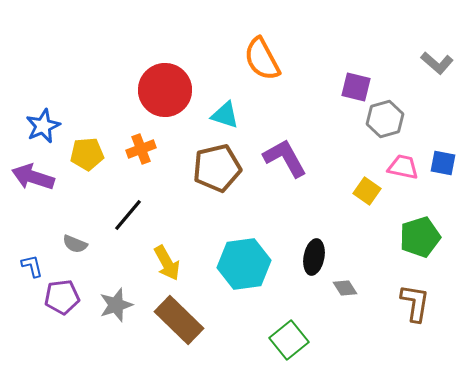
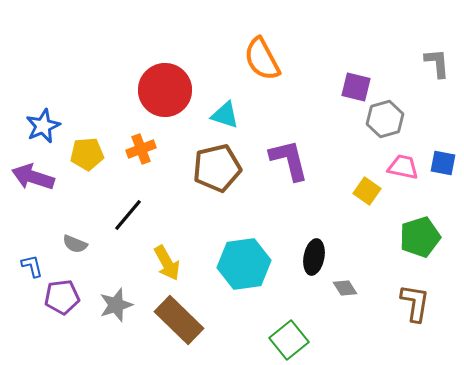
gray L-shape: rotated 136 degrees counterclockwise
purple L-shape: moved 4 px right, 2 px down; rotated 15 degrees clockwise
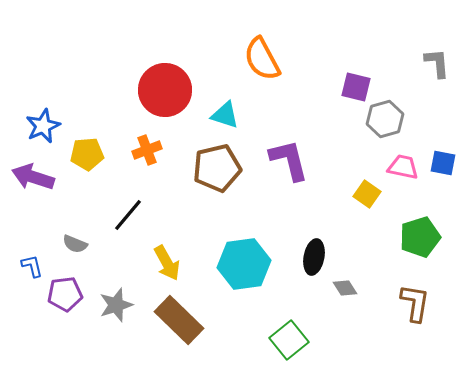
orange cross: moved 6 px right, 1 px down
yellow square: moved 3 px down
purple pentagon: moved 3 px right, 3 px up
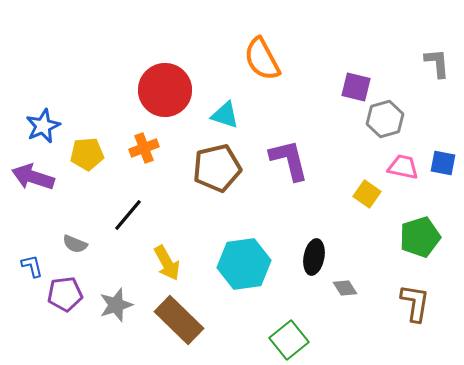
orange cross: moved 3 px left, 2 px up
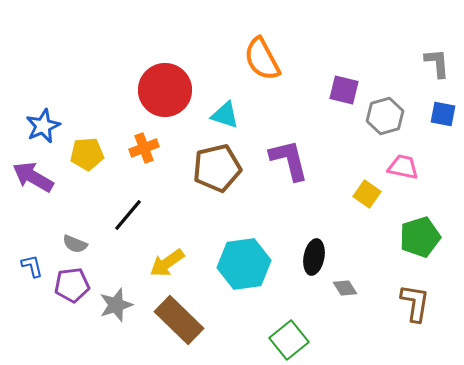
purple square: moved 12 px left, 3 px down
gray hexagon: moved 3 px up
blue square: moved 49 px up
purple arrow: rotated 12 degrees clockwise
yellow arrow: rotated 84 degrees clockwise
purple pentagon: moved 7 px right, 9 px up
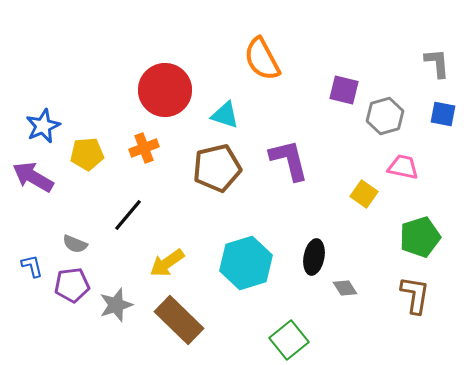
yellow square: moved 3 px left
cyan hexagon: moved 2 px right, 1 px up; rotated 9 degrees counterclockwise
brown L-shape: moved 8 px up
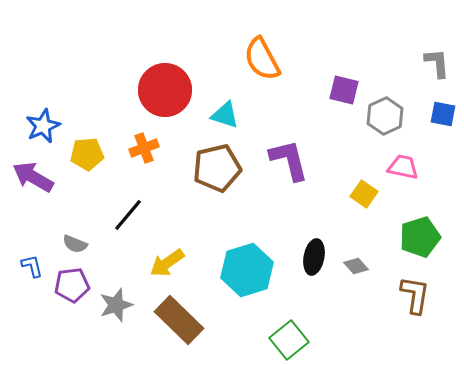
gray hexagon: rotated 9 degrees counterclockwise
cyan hexagon: moved 1 px right, 7 px down
gray diamond: moved 11 px right, 22 px up; rotated 10 degrees counterclockwise
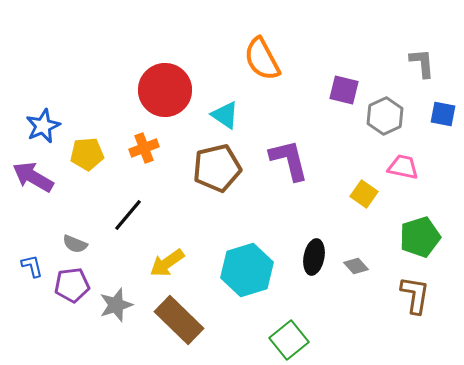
gray L-shape: moved 15 px left
cyan triangle: rotated 16 degrees clockwise
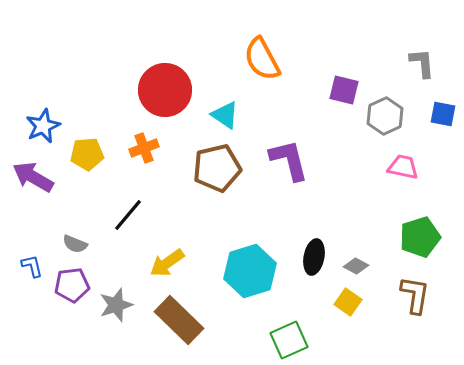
yellow square: moved 16 px left, 108 px down
gray diamond: rotated 20 degrees counterclockwise
cyan hexagon: moved 3 px right, 1 px down
green square: rotated 15 degrees clockwise
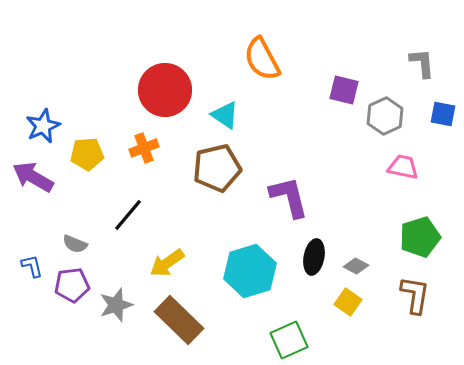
purple L-shape: moved 37 px down
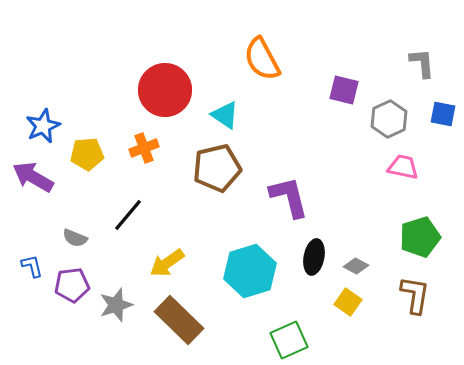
gray hexagon: moved 4 px right, 3 px down
gray semicircle: moved 6 px up
